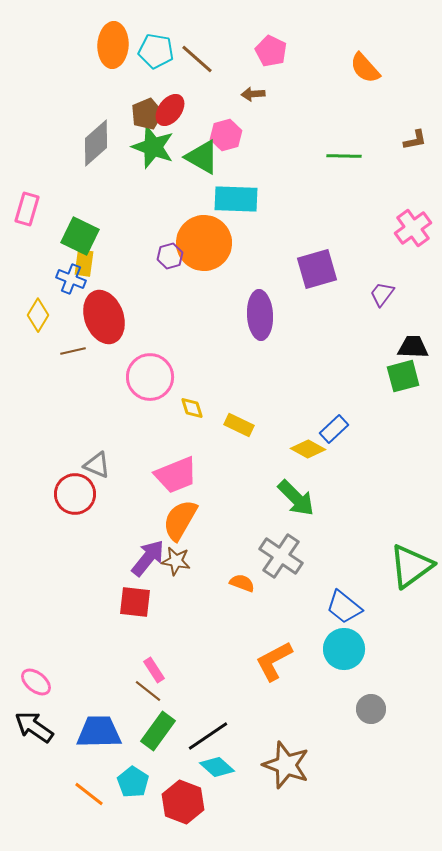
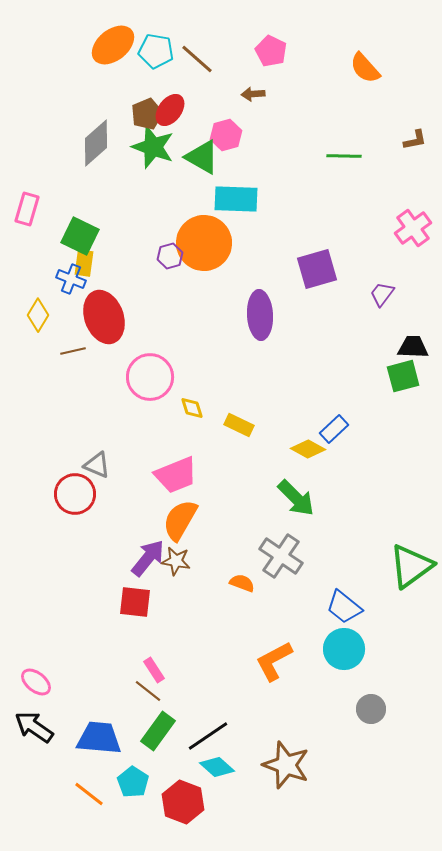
orange ellipse at (113, 45): rotated 48 degrees clockwise
blue trapezoid at (99, 732): moved 6 px down; rotated 6 degrees clockwise
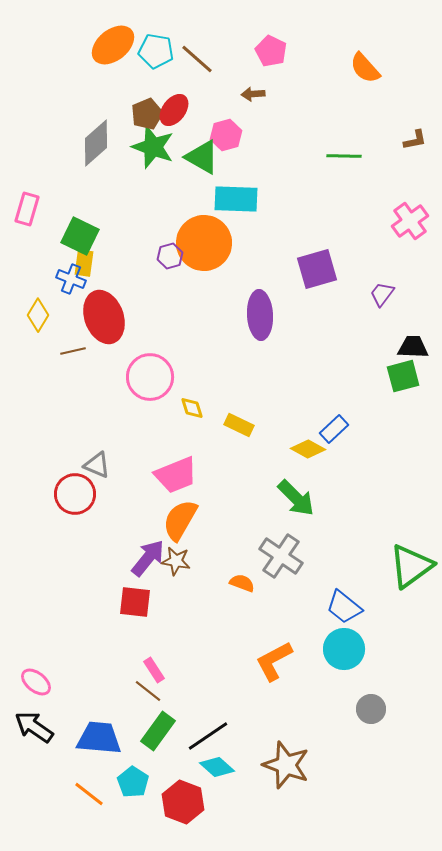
red ellipse at (170, 110): moved 4 px right
pink cross at (413, 228): moved 3 px left, 7 px up
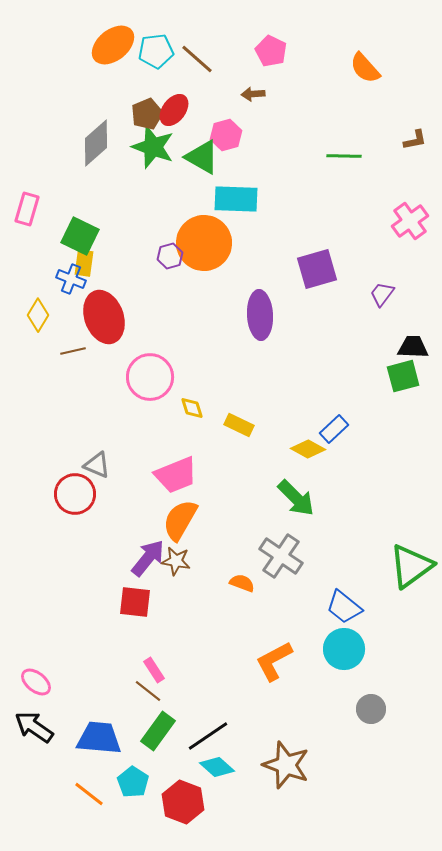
cyan pentagon at (156, 51): rotated 16 degrees counterclockwise
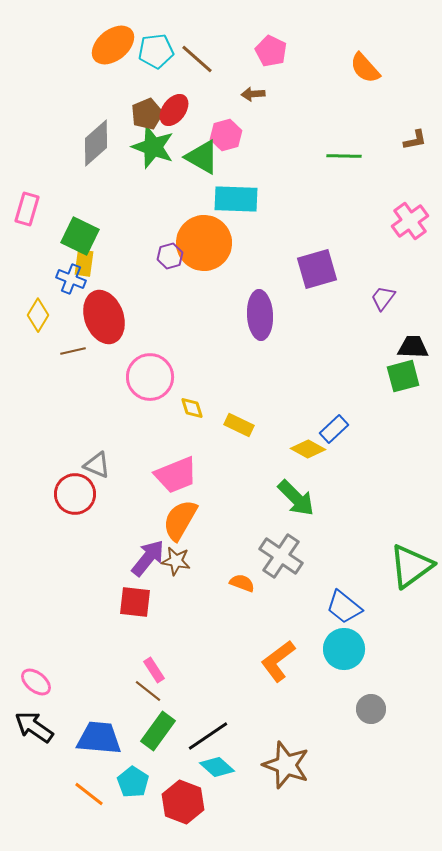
purple trapezoid at (382, 294): moved 1 px right, 4 px down
orange L-shape at (274, 661): moved 4 px right; rotated 9 degrees counterclockwise
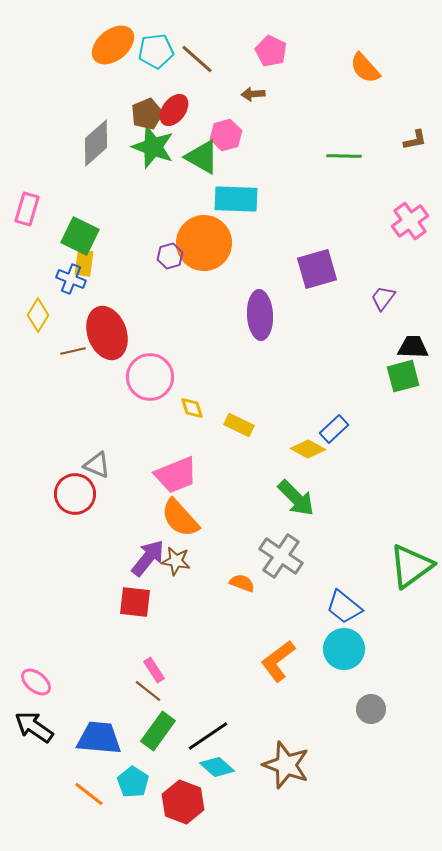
red ellipse at (104, 317): moved 3 px right, 16 px down
orange semicircle at (180, 520): moved 2 px up; rotated 72 degrees counterclockwise
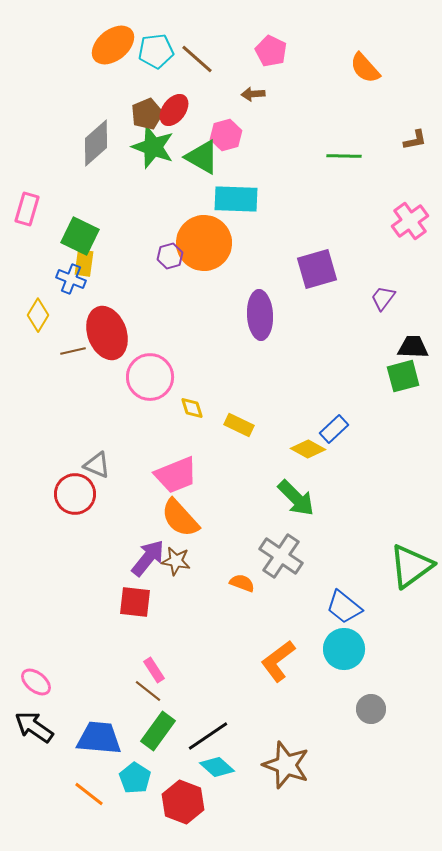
cyan pentagon at (133, 782): moved 2 px right, 4 px up
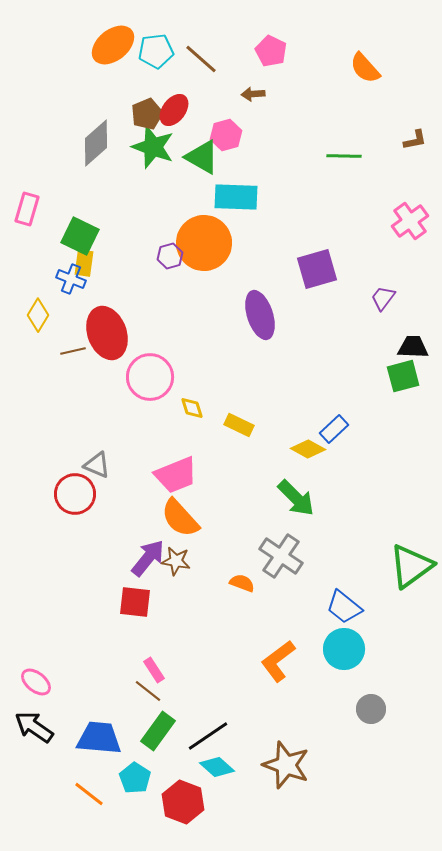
brown line at (197, 59): moved 4 px right
cyan rectangle at (236, 199): moved 2 px up
purple ellipse at (260, 315): rotated 15 degrees counterclockwise
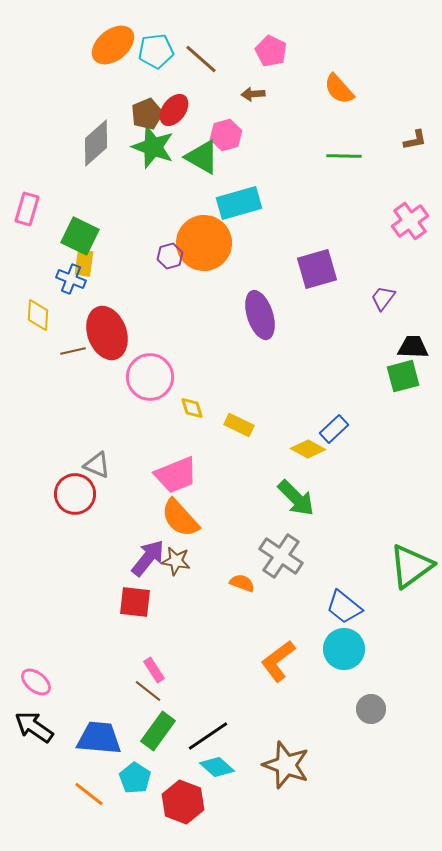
orange semicircle at (365, 68): moved 26 px left, 21 px down
cyan rectangle at (236, 197): moved 3 px right, 6 px down; rotated 18 degrees counterclockwise
yellow diamond at (38, 315): rotated 28 degrees counterclockwise
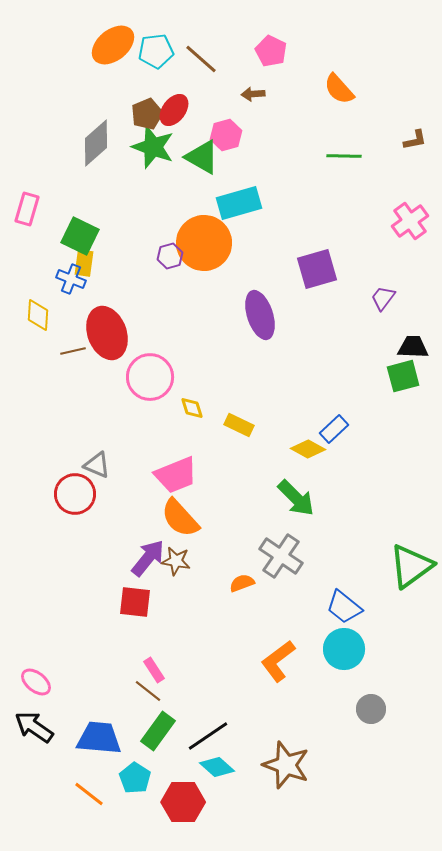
orange semicircle at (242, 583): rotated 40 degrees counterclockwise
red hexagon at (183, 802): rotated 21 degrees counterclockwise
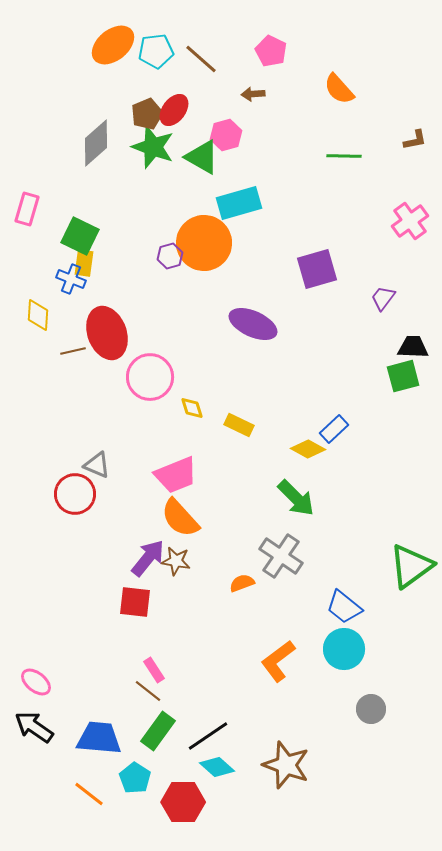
purple ellipse at (260, 315): moved 7 px left, 9 px down; rotated 48 degrees counterclockwise
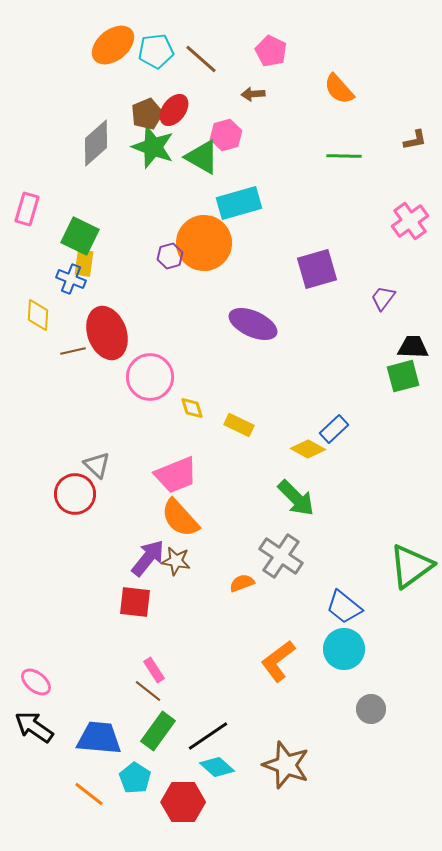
gray triangle at (97, 465): rotated 20 degrees clockwise
